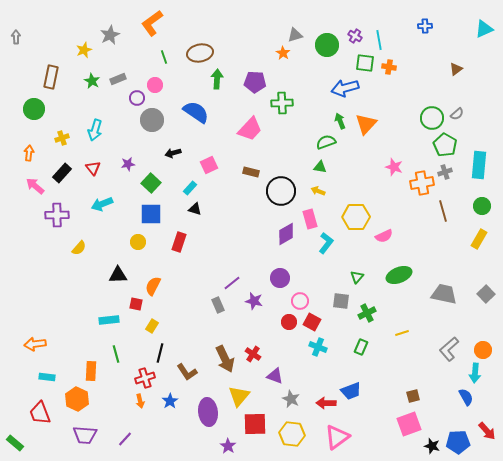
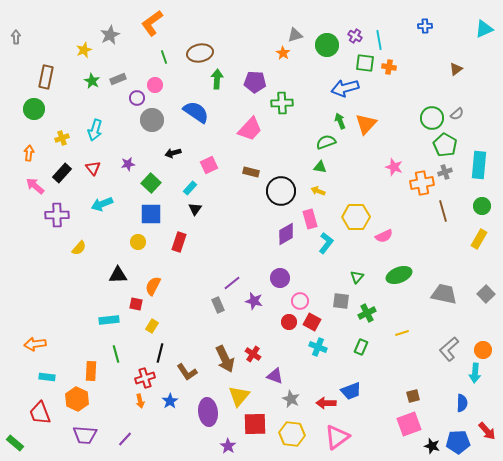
brown rectangle at (51, 77): moved 5 px left
black triangle at (195, 209): rotated 48 degrees clockwise
blue semicircle at (466, 397): moved 4 px left, 6 px down; rotated 30 degrees clockwise
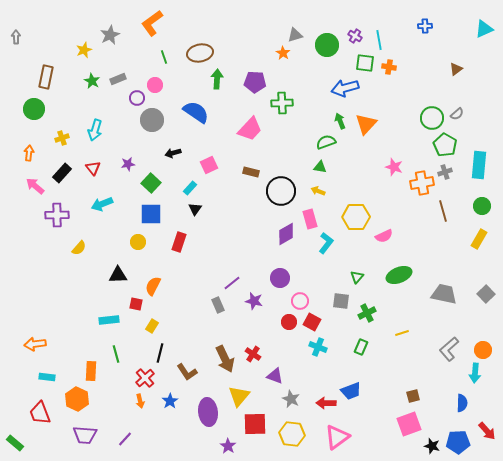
red cross at (145, 378): rotated 24 degrees counterclockwise
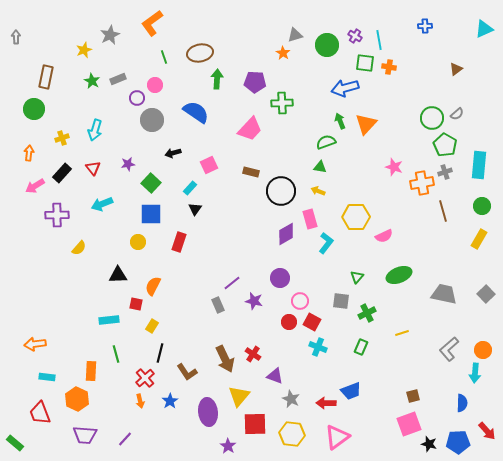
pink arrow at (35, 186): rotated 72 degrees counterclockwise
black star at (432, 446): moved 3 px left, 2 px up
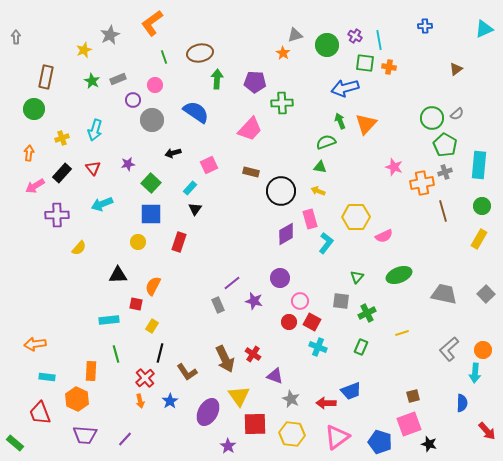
purple circle at (137, 98): moved 4 px left, 2 px down
yellow triangle at (239, 396): rotated 15 degrees counterclockwise
purple ellipse at (208, 412): rotated 36 degrees clockwise
blue pentagon at (458, 442): moved 78 px left; rotated 20 degrees clockwise
